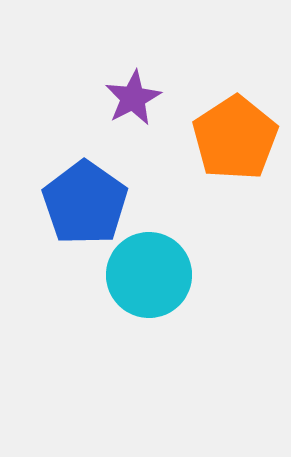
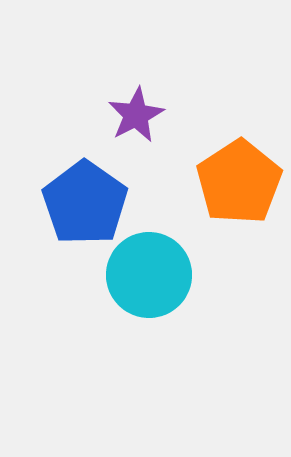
purple star: moved 3 px right, 17 px down
orange pentagon: moved 4 px right, 44 px down
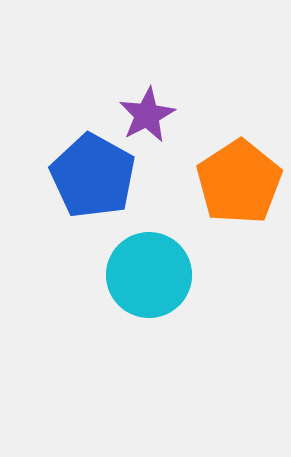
purple star: moved 11 px right
blue pentagon: moved 8 px right, 27 px up; rotated 6 degrees counterclockwise
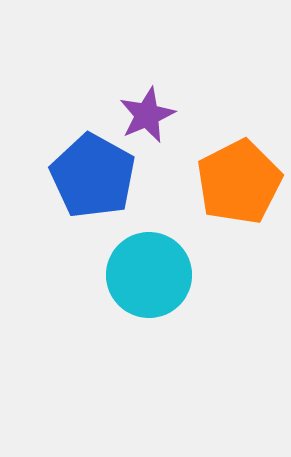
purple star: rotated 4 degrees clockwise
orange pentagon: rotated 6 degrees clockwise
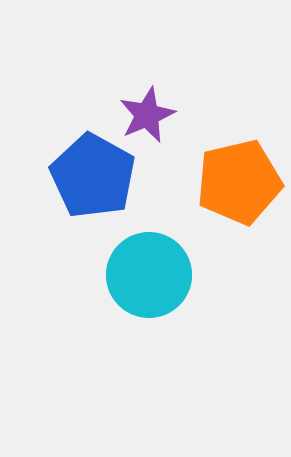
orange pentagon: rotated 14 degrees clockwise
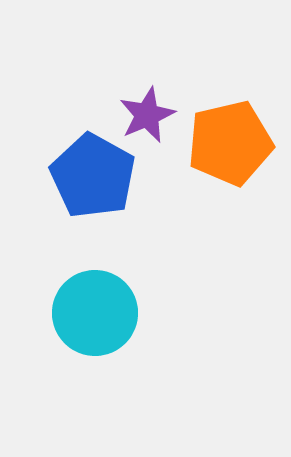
orange pentagon: moved 9 px left, 39 px up
cyan circle: moved 54 px left, 38 px down
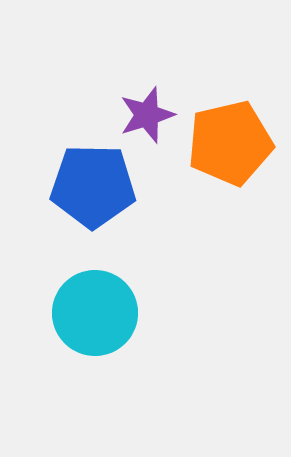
purple star: rotated 6 degrees clockwise
blue pentagon: moved 10 px down; rotated 28 degrees counterclockwise
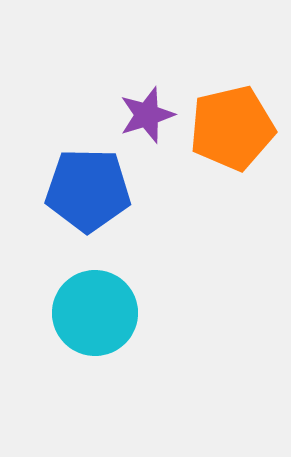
orange pentagon: moved 2 px right, 15 px up
blue pentagon: moved 5 px left, 4 px down
